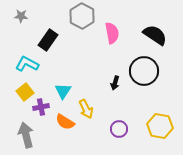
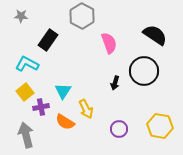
pink semicircle: moved 3 px left, 10 px down; rotated 10 degrees counterclockwise
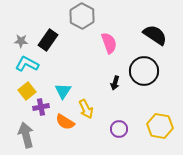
gray star: moved 25 px down
yellow square: moved 2 px right, 1 px up
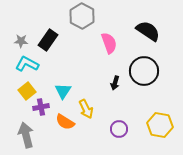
black semicircle: moved 7 px left, 4 px up
yellow hexagon: moved 1 px up
